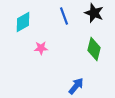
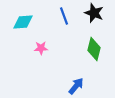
cyan diamond: rotated 25 degrees clockwise
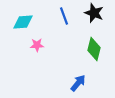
pink star: moved 4 px left, 3 px up
blue arrow: moved 2 px right, 3 px up
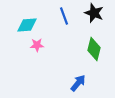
cyan diamond: moved 4 px right, 3 px down
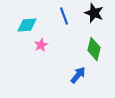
pink star: moved 4 px right; rotated 24 degrees counterclockwise
blue arrow: moved 8 px up
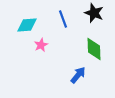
blue line: moved 1 px left, 3 px down
green diamond: rotated 15 degrees counterclockwise
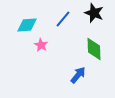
blue line: rotated 60 degrees clockwise
pink star: rotated 16 degrees counterclockwise
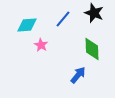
green diamond: moved 2 px left
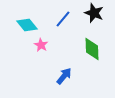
cyan diamond: rotated 55 degrees clockwise
blue arrow: moved 14 px left, 1 px down
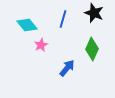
blue line: rotated 24 degrees counterclockwise
pink star: rotated 16 degrees clockwise
green diamond: rotated 25 degrees clockwise
blue arrow: moved 3 px right, 8 px up
